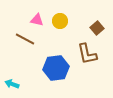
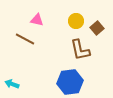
yellow circle: moved 16 px right
brown L-shape: moved 7 px left, 4 px up
blue hexagon: moved 14 px right, 14 px down
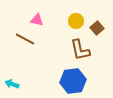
blue hexagon: moved 3 px right, 1 px up
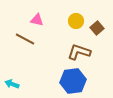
brown L-shape: moved 1 px left, 2 px down; rotated 120 degrees clockwise
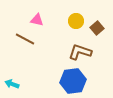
brown L-shape: moved 1 px right
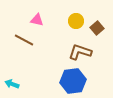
brown line: moved 1 px left, 1 px down
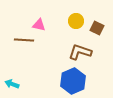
pink triangle: moved 2 px right, 5 px down
brown square: rotated 24 degrees counterclockwise
brown line: rotated 24 degrees counterclockwise
blue hexagon: rotated 15 degrees counterclockwise
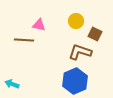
brown square: moved 2 px left, 6 px down
blue hexagon: moved 2 px right
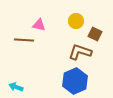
cyan arrow: moved 4 px right, 3 px down
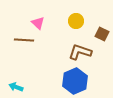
pink triangle: moved 1 px left, 2 px up; rotated 32 degrees clockwise
brown square: moved 7 px right
